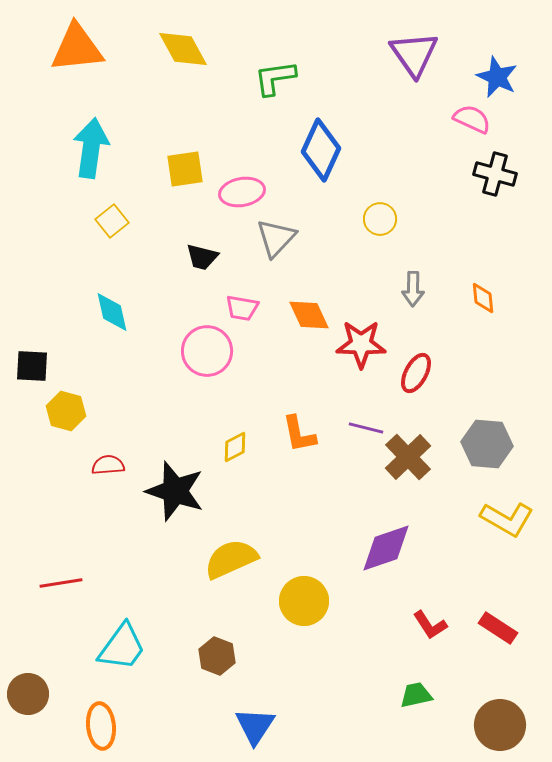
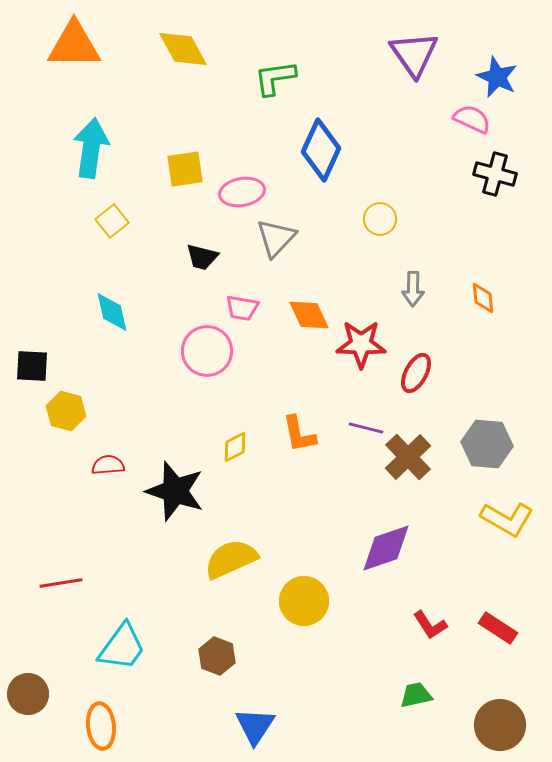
orange triangle at (77, 48): moved 3 px left, 3 px up; rotated 6 degrees clockwise
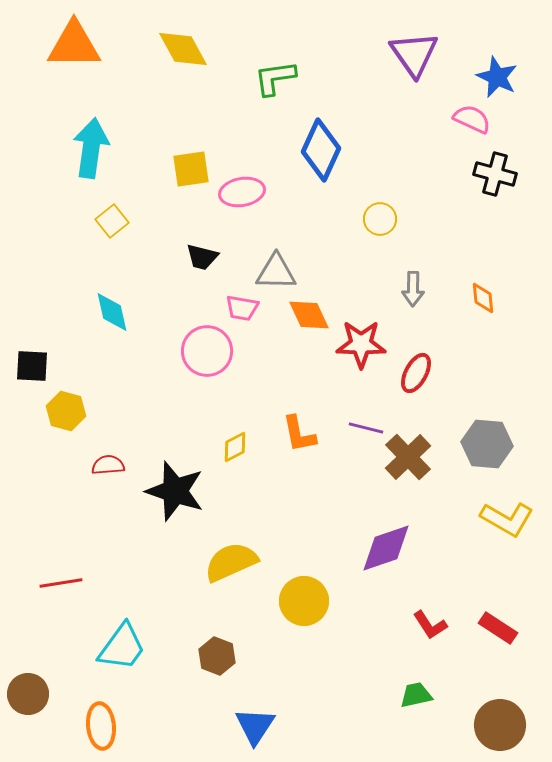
yellow square at (185, 169): moved 6 px right
gray triangle at (276, 238): moved 34 px down; rotated 48 degrees clockwise
yellow semicircle at (231, 559): moved 3 px down
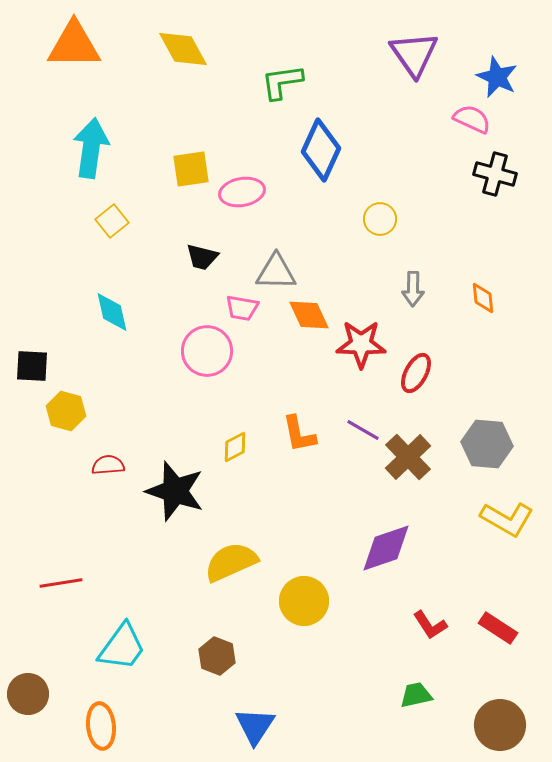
green L-shape at (275, 78): moved 7 px right, 4 px down
purple line at (366, 428): moved 3 px left, 2 px down; rotated 16 degrees clockwise
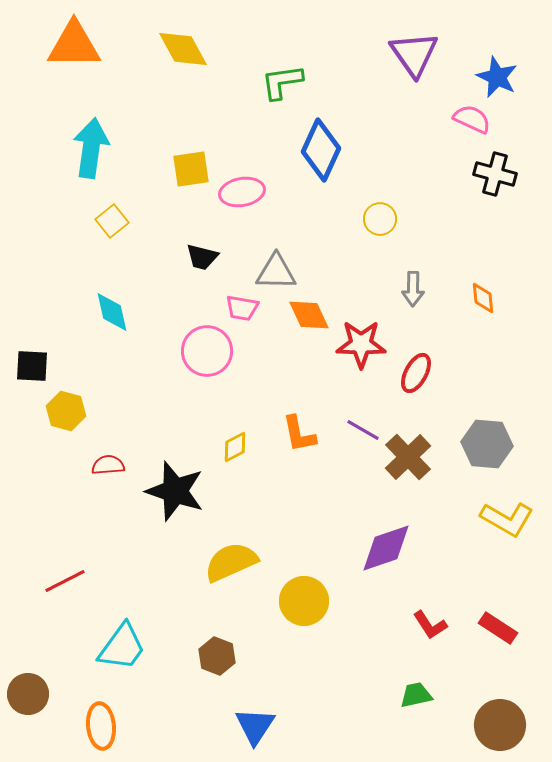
red line at (61, 583): moved 4 px right, 2 px up; rotated 18 degrees counterclockwise
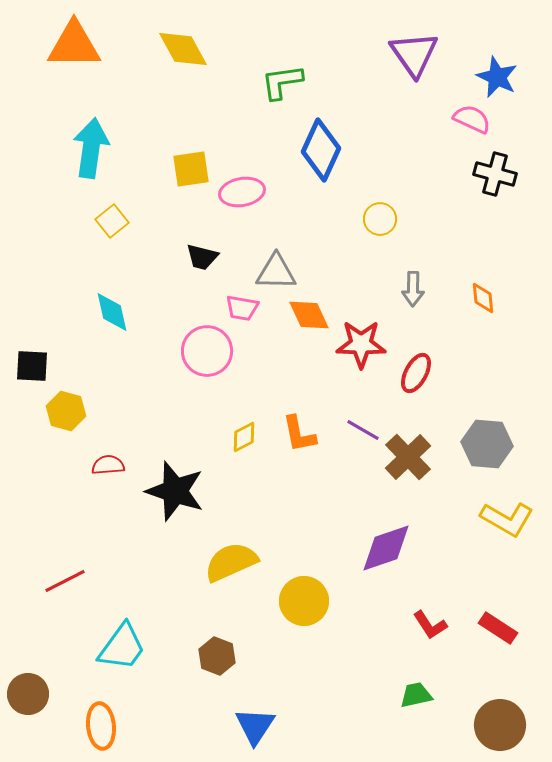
yellow diamond at (235, 447): moved 9 px right, 10 px up
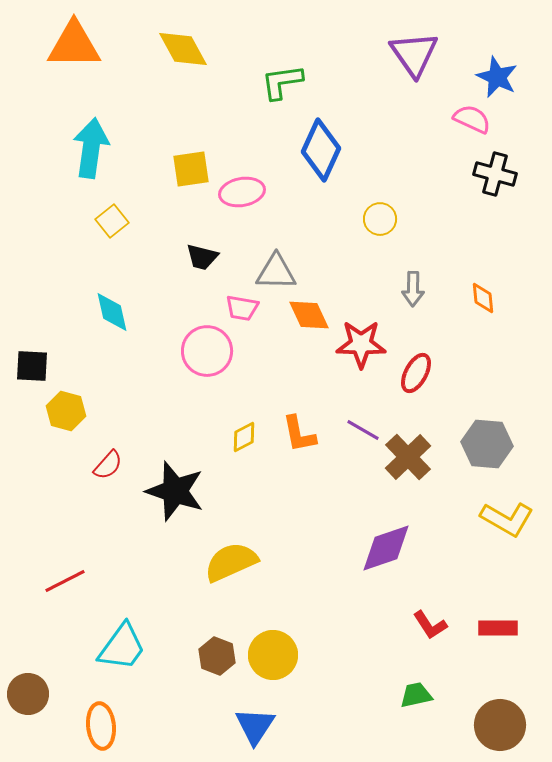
red semicircle at (108, 465): rotated 136 degrees clockwise
yellow circle at (304, 601): moved 31 px left, 54 px down
red rectangle at (498, 628): rotated 33 degrees counterclockwise
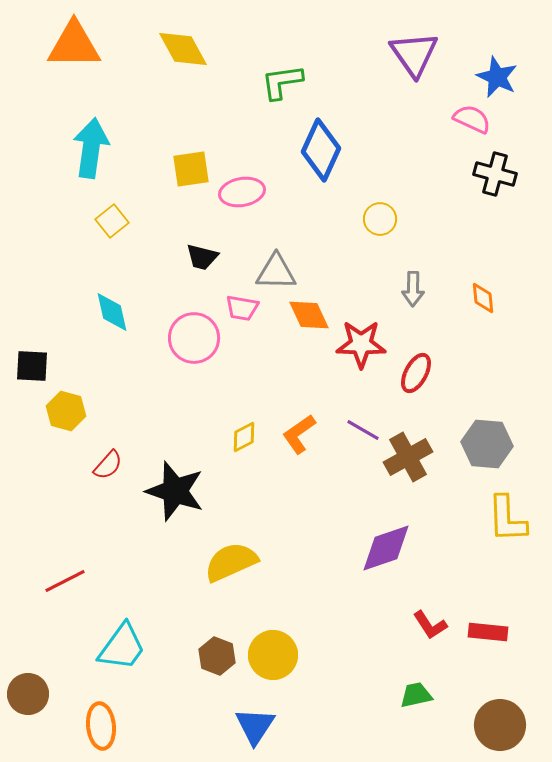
pink circle at (207, 351): moved 13 px left, 13 px up
orange L-shape at (299, 434): rotated 66 degrees clockwise
brown cross at (408, 457): rotated 15 degrees clockwise
yellow L-shape at (507, 519): rotated 58 degrees clockwise
red rectangle at (498, 628): moved 10 px left, 4 px down; rotated 6 degrees clockwise
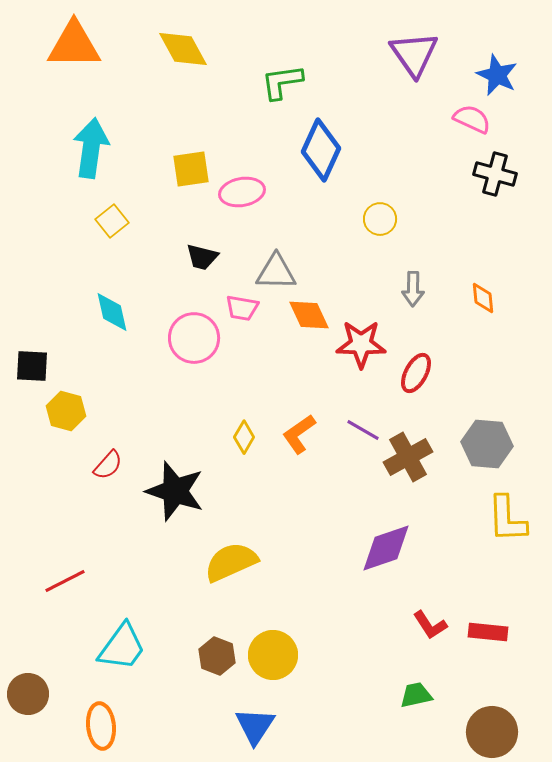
blue star at (497, 77): moved 2 px up
yellow diamond at (244, 437): rotated 32 degrees counterclockwise
brown circle at (500, 725): moved 8 px left, 7 px down
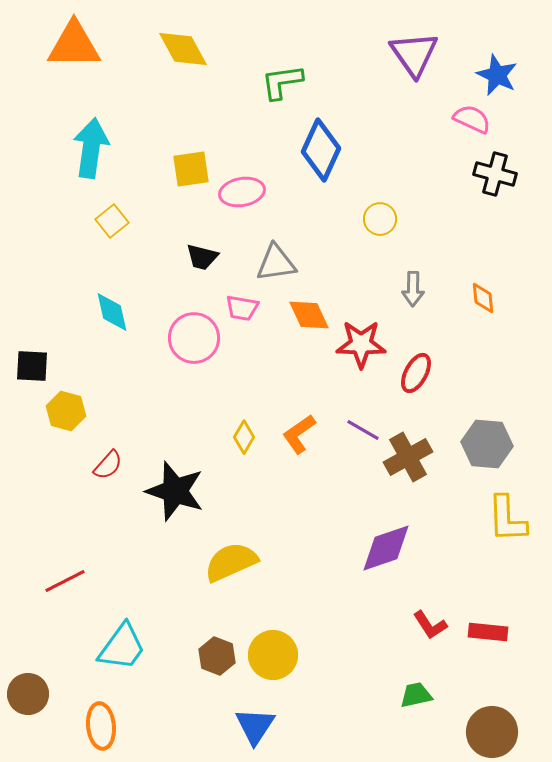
gray triangle at (276, 272): moved 9 px up; rotated 9 degrees counterclockwise
